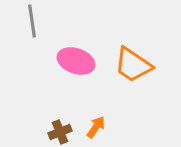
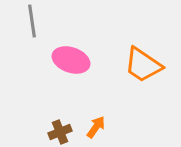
pink ellipse: moved 5 px left, 1 px up
orange trapezoid: moved 10 px right
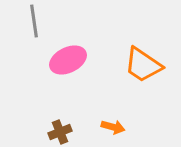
gray line: moved 2 px right
pink ellipse: moved 3 px left; rotated 45 degrees counterclockwise
orange arrow: moved 17 px right; rotated 70 degrees clockwise
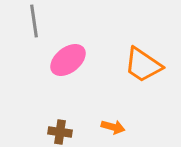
pink ellipse: rotated 12 degrees counterclockwise
brown cross: rotated 30 degrees clockwise
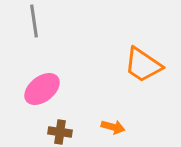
pink ellipse: moved 26 px left, 29 px down
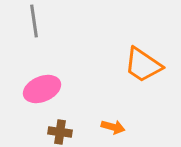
pink ellipse: rotated 15 degrees clockwise
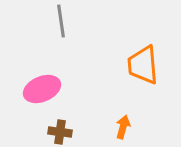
gray line: moved 27 px right
orange trapezoid: rotated 51 degrees clockwise
orange arrow: moved 10 px right; rotated 90 degrees counterclockwise
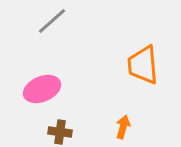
gray line: moved 9 px left; rotated 56 degrees clockwise
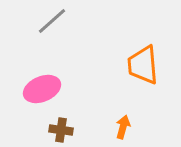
brown cross: moved 1 px right, 2 px up
